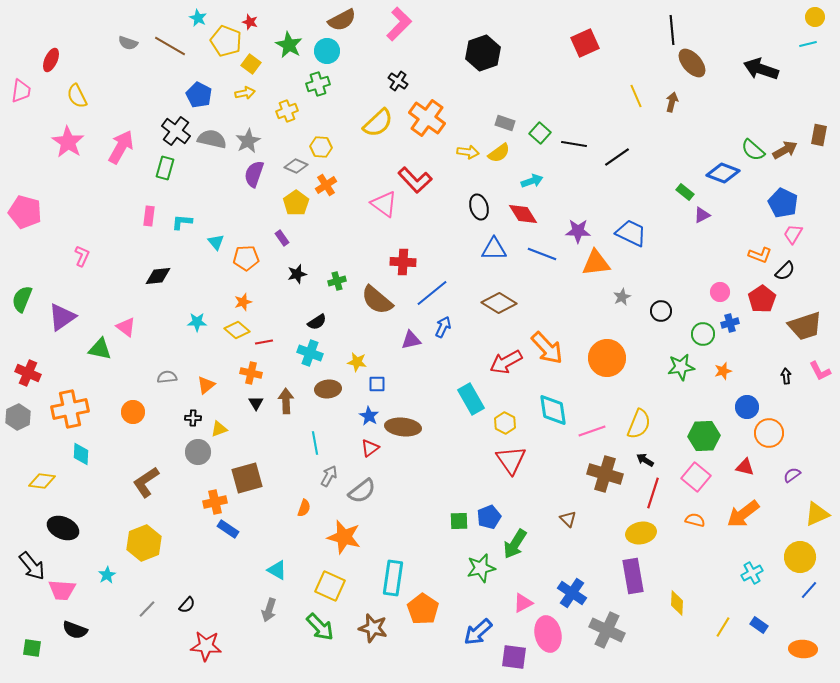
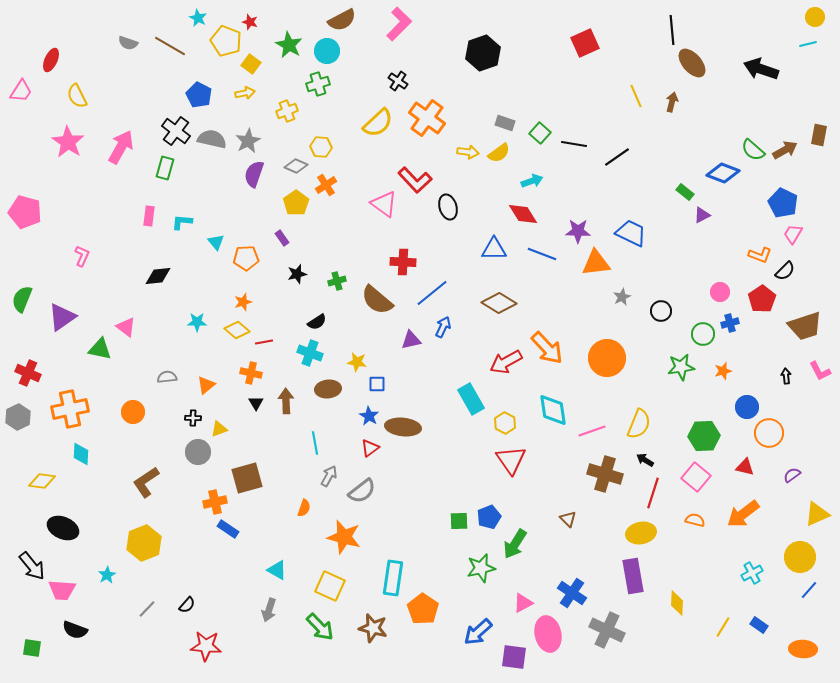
pink trapezoid at (21, 91): rotated 25 degrees clockwise
black ellipse at (479, 207): moved 31 px left
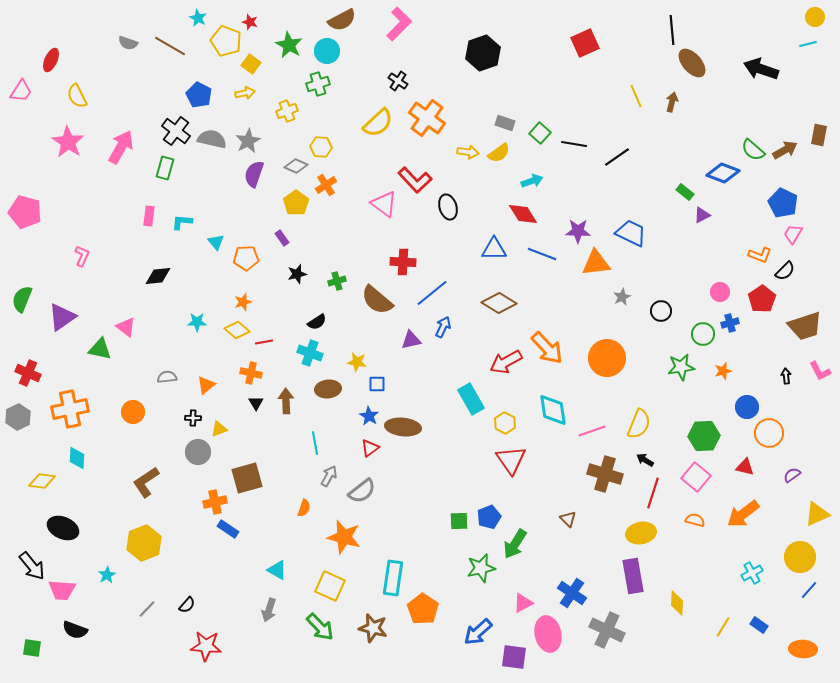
cyan diamond at (81, 454): moved 4 px left, 4 px down
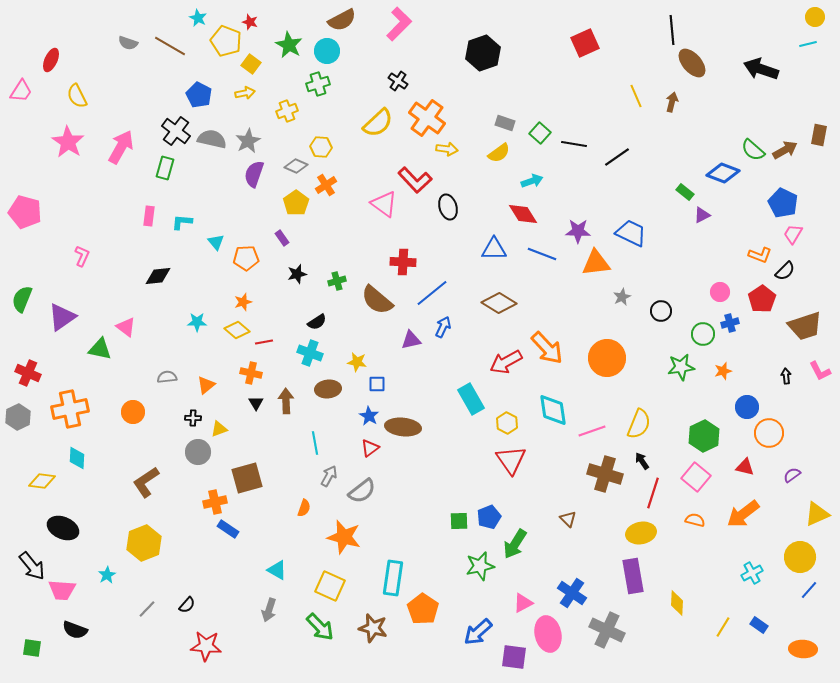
yellow arrow at (468, 152): moved 21 px left, 3 px up
yellow hexagon at (505, 423): moved 2 px right
green hexagon at (704, 436): rotated 24 degrees counterclockwise
black arrow at (645, 460): moved 3 px left, 1 px down; rotated 24 degrees clockwise
green star at (481, 568): moved 1 px left, 2 px up
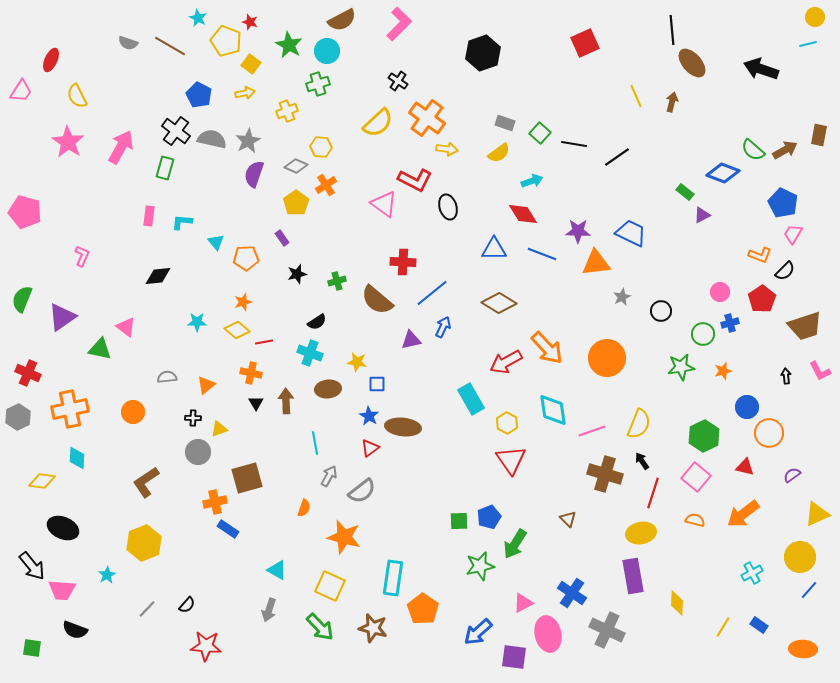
red L-shape at (415, 180): rotated 20 degrees counterclockwise
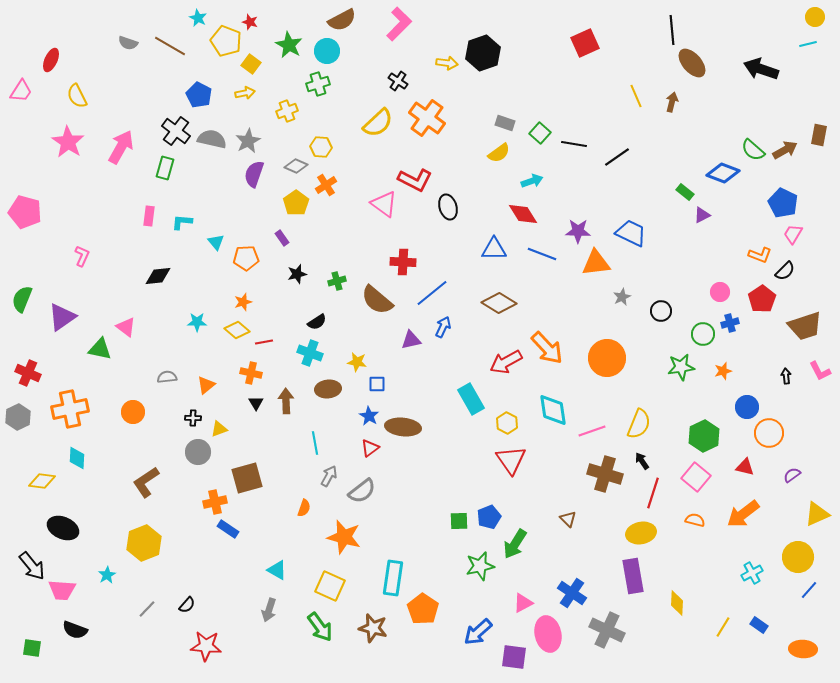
yellow arrow at (447, 149): moved 86 px up
yellow circle at (800, 557): moved 2 px left
green arrow at (320, 627): rotated 8 degrees clockwise
